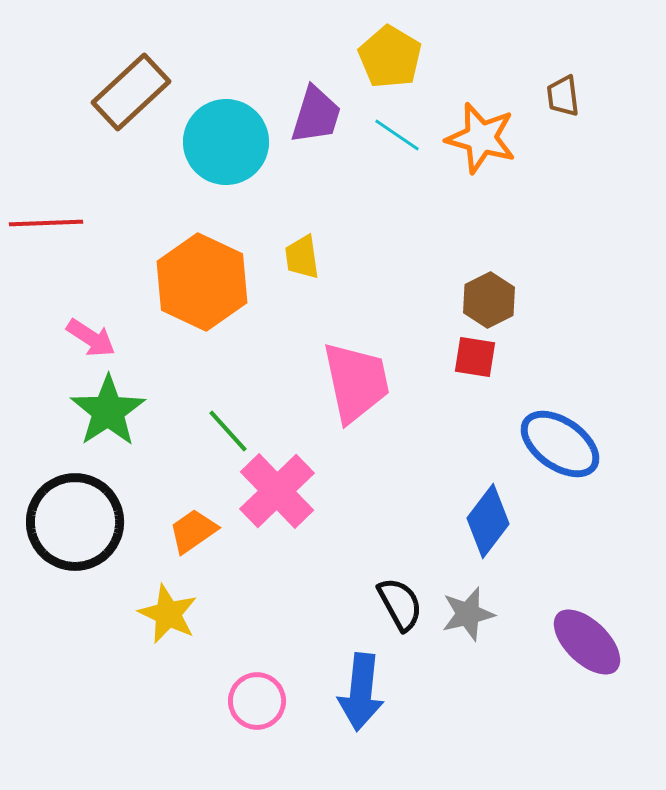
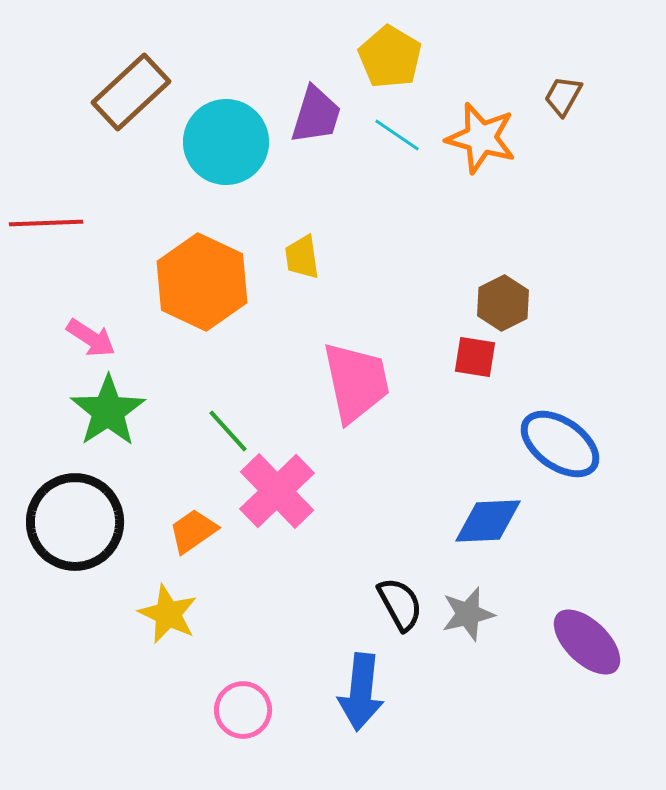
brown trapezoid: rotated 36 degrees clockwise
brown hexagon: moved 14 px right, 3 px down
blue diamond: rotated 50 degrees clockwise
pink circle: moved 14 px left, 9 px down
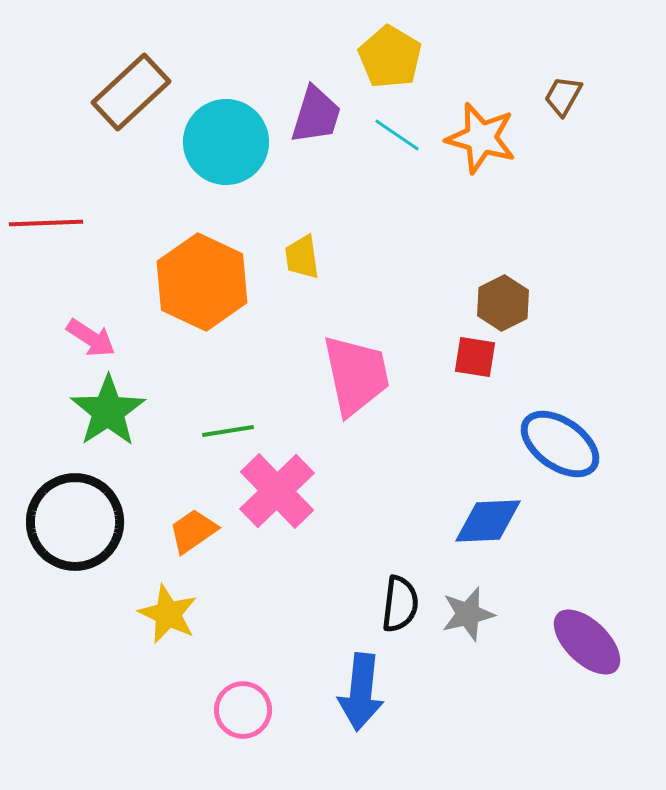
pink trapezoid: moved 7 px up
green line: rotated 57 degrees counterclockwise
black semicircle: rotated 36 degrees clockwise
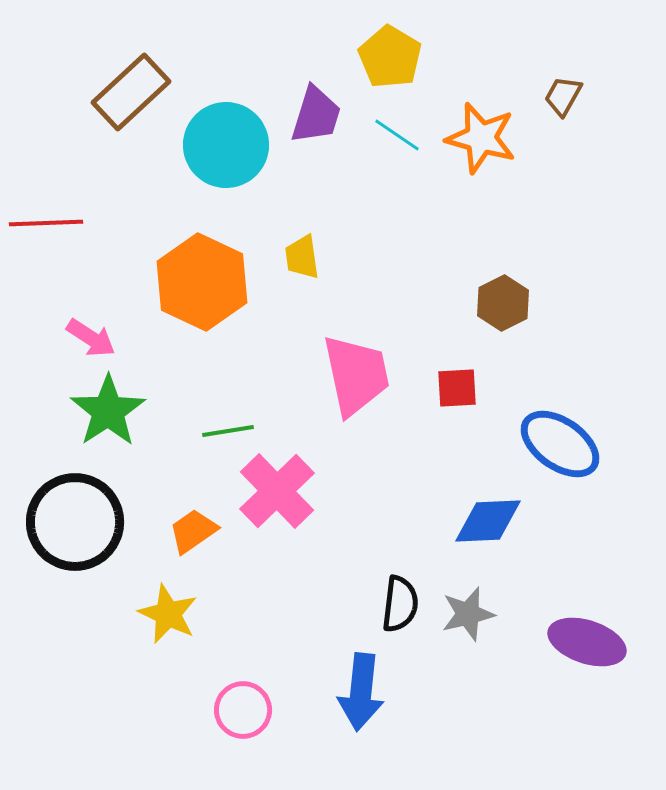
cyan circle: moved 3 px down
red square: moved 18 px left, 31 px down; rotated 12 degrees counterclockwise
purple ellipse: rotated 26 degrees counterclockwise
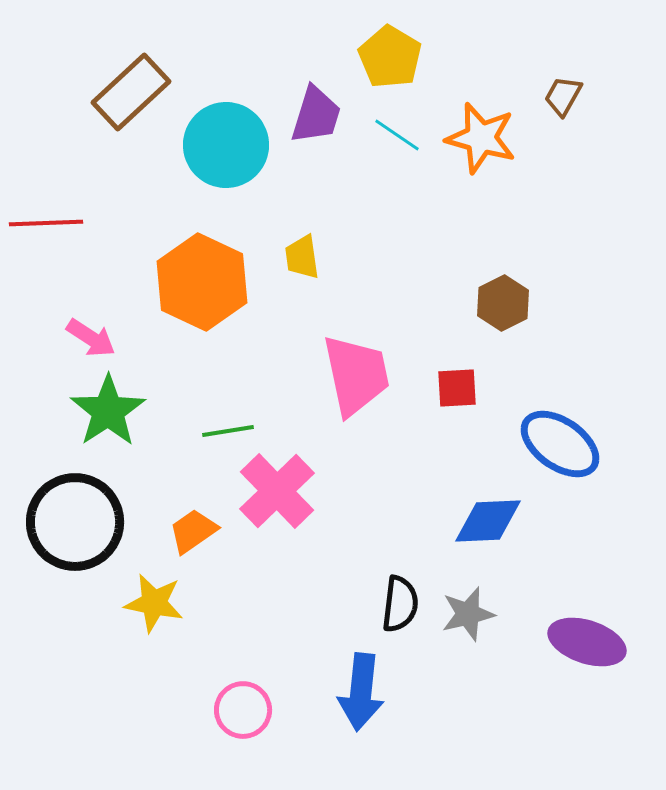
yellow star: moved 14 px left, 11 px up; rotated 14 degrees counterclockwise
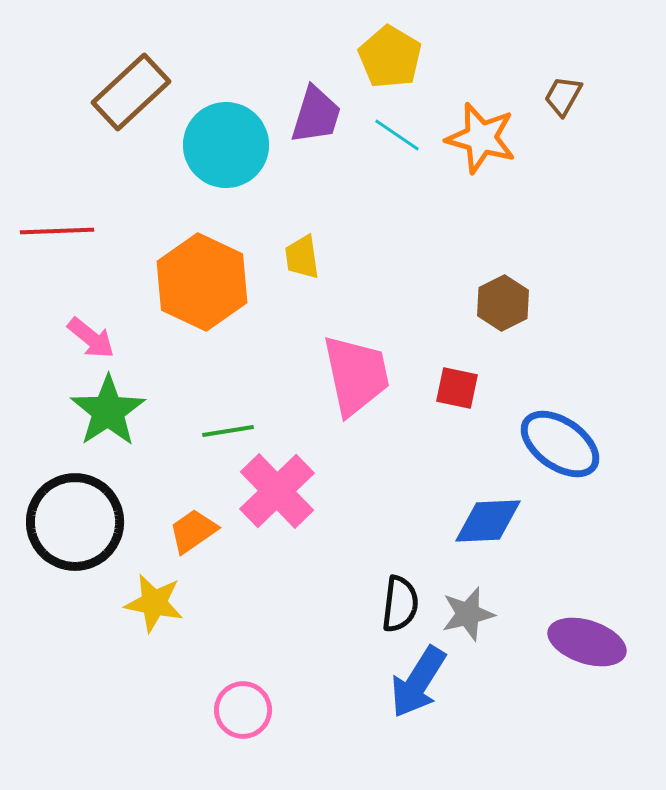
red line: moved 11 px right, 8 px down
pink arrow: rotated 6 degrees clockwise
red square: rotated 15 degrees clockwise
blue arrow: moved 57 px right, 10 px up; rotated 26 degrees clockwise
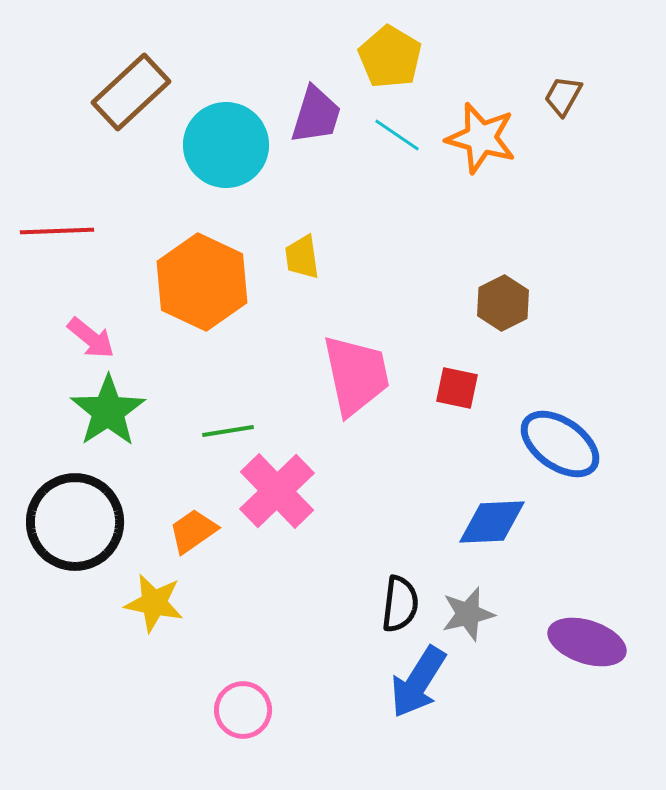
blue diamond: moved 4 px right, 1 px down
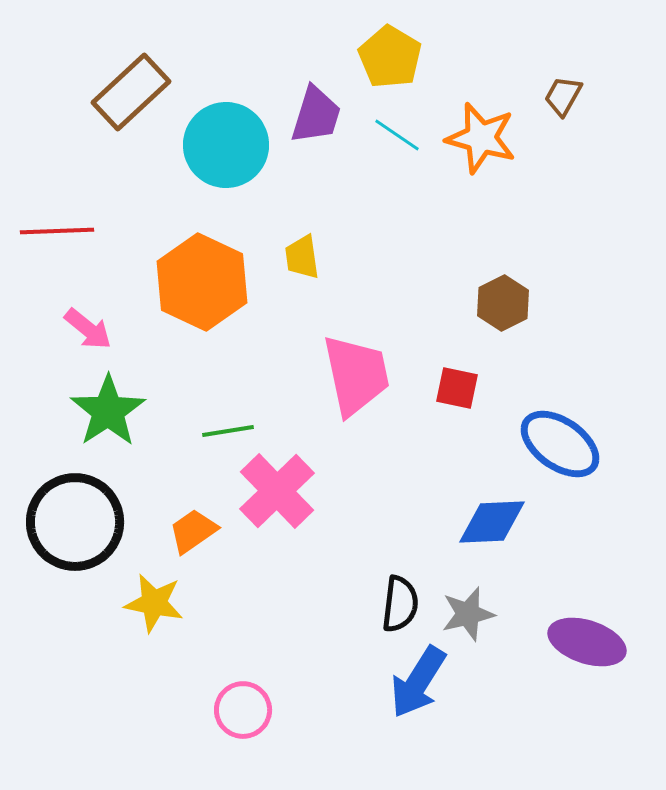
pink arrow: moved 3 px left, 9 px up
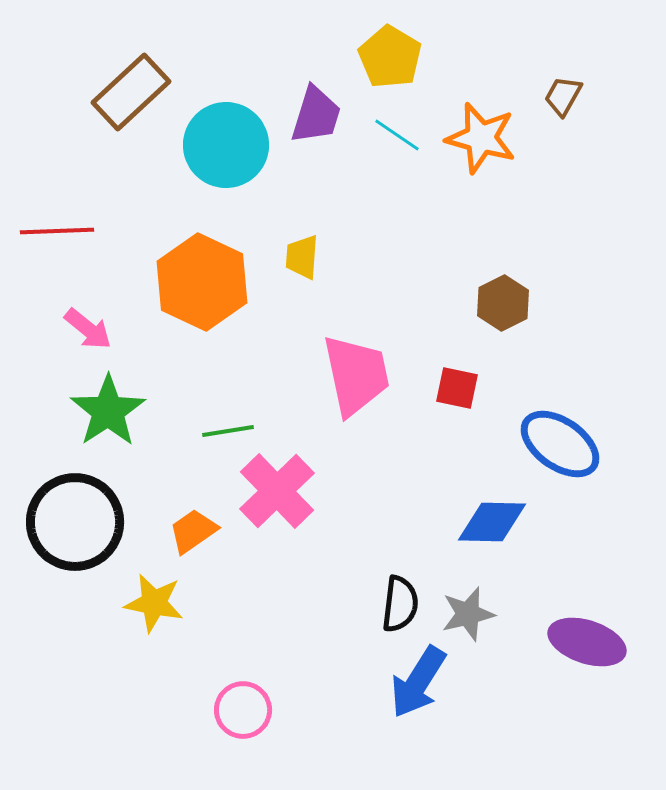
yellow trapezoid: rotated 12 degrees clockwise
blue diamond: rotated 4 degrees clockwise
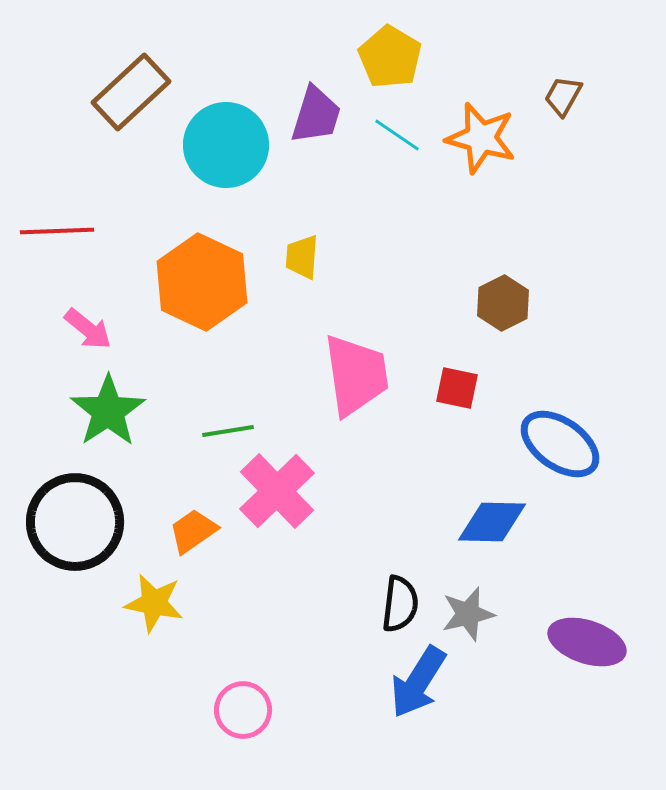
pink trapezoid: rotated 4 degrees clockwise
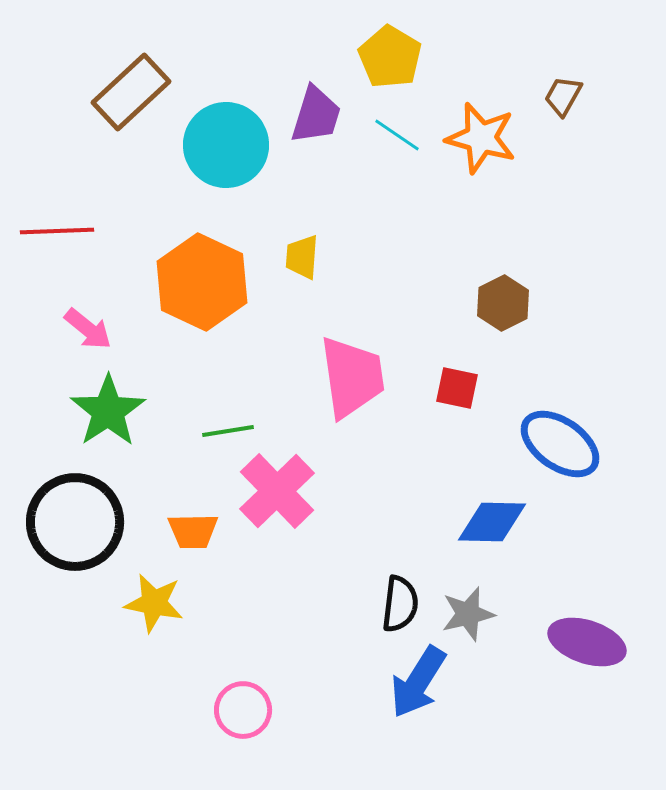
pink trapezoid: moved 4 px left, 2 px down
orange trapezoid: rotated 146 degrees counterclockwise
